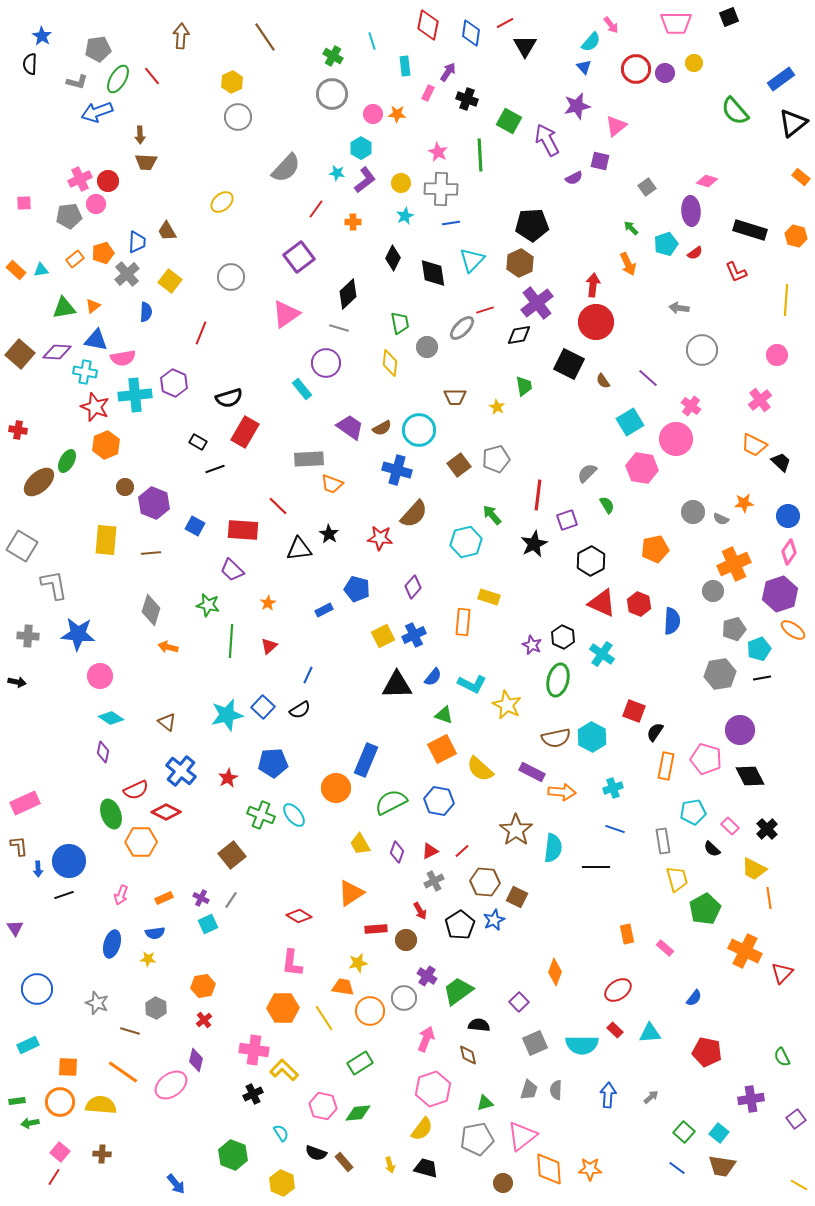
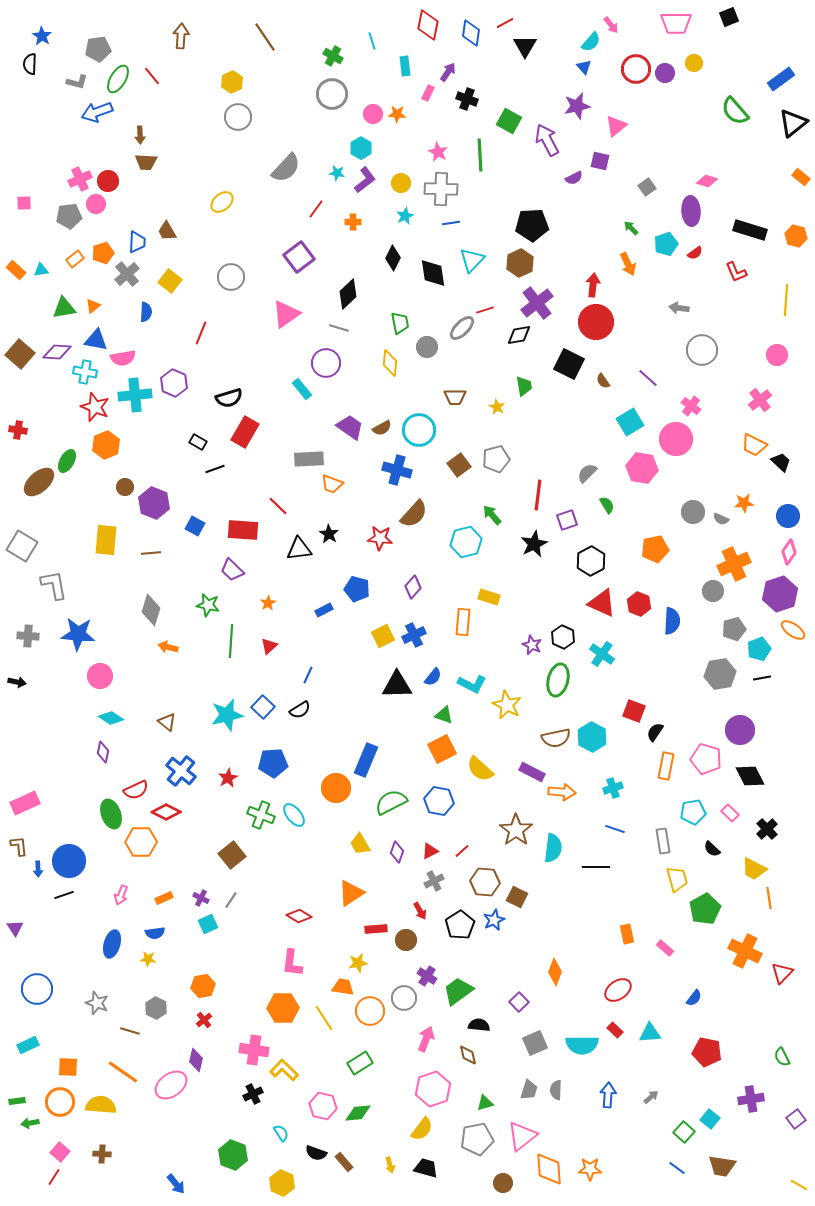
pink rectangle at (730, 826): moved 13 px up
cyan square at (719, 1133): moved 9 px left, 14 px up
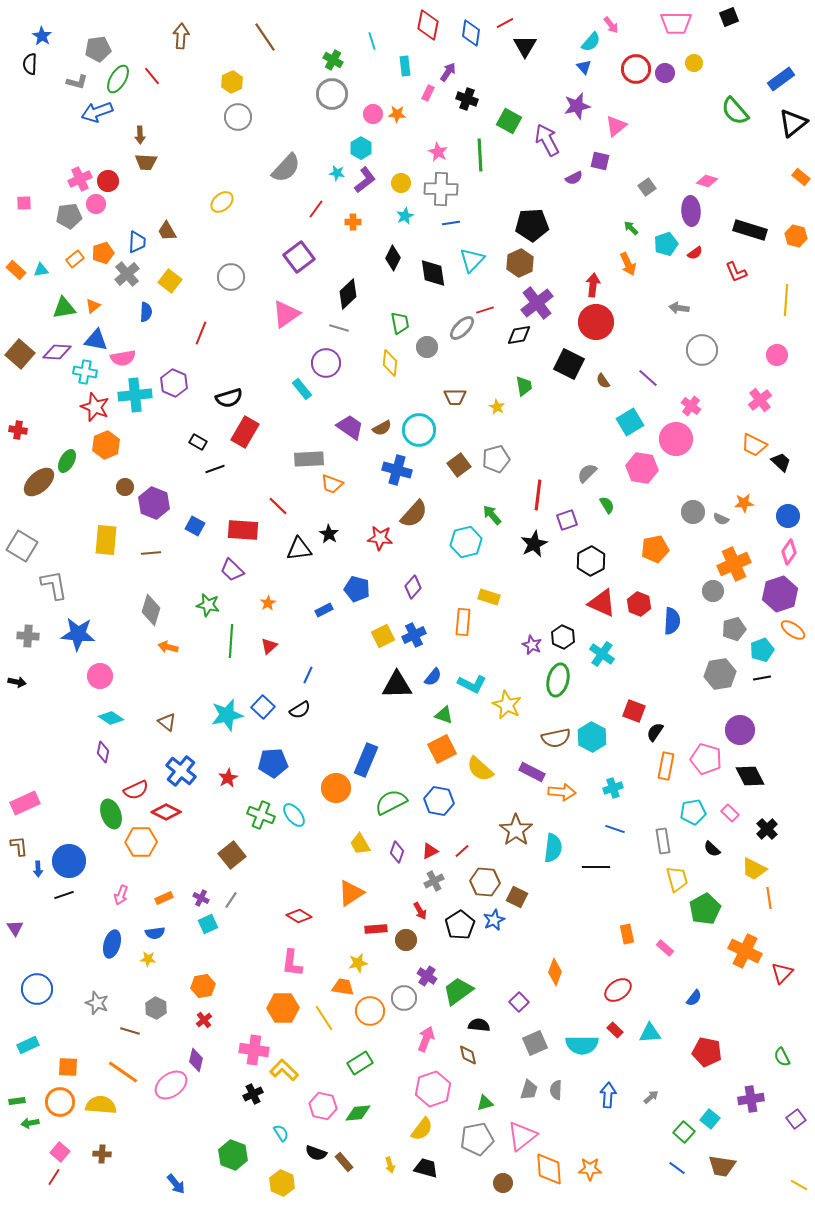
green cross at (333, 56): moved 4 px down
cyan pentagon at (759, 649): moved 3 px right, 1 px down
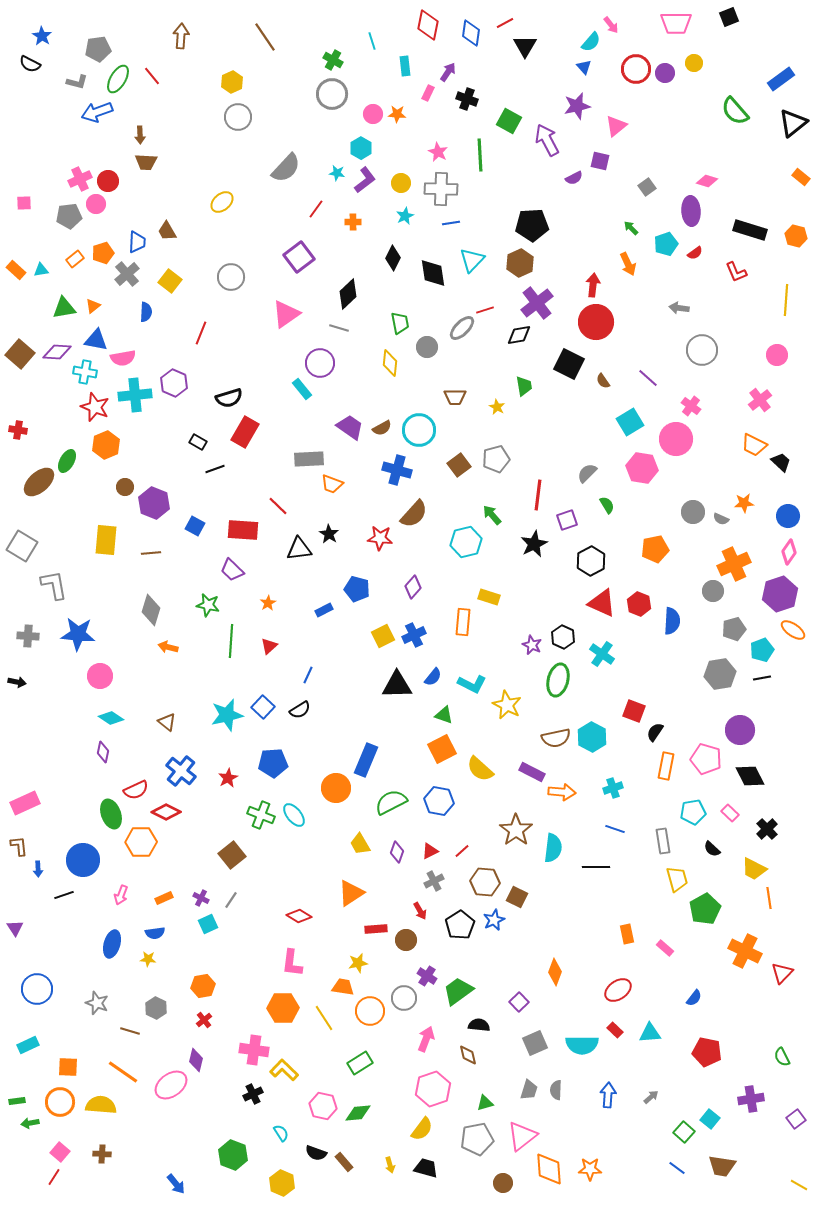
black semicircle at (30, 64): rotated 65 degrees counterclockwise
purple circle at (326, 363): moved 6 px left
blue circle at (69, 861): moved 14 px right, 1 px up
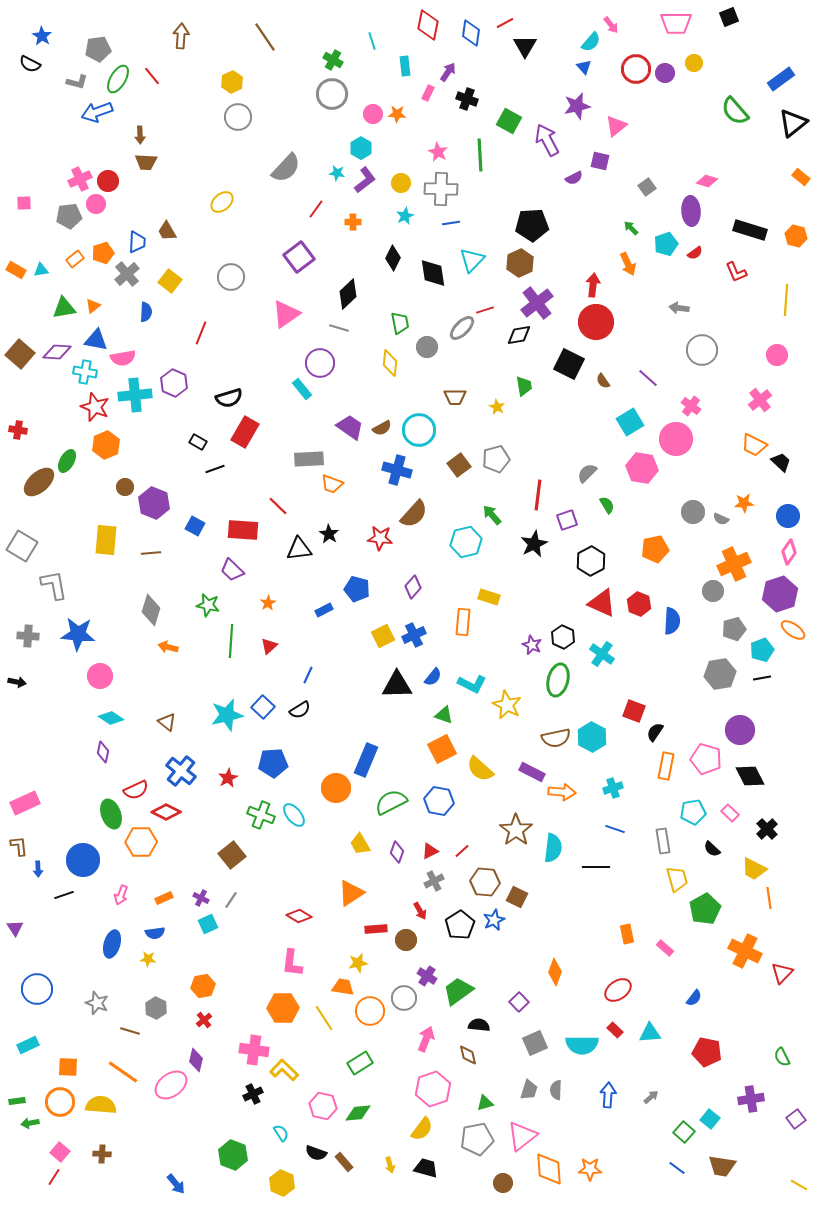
orange rectangle at (16, 270): rotated 12 degrees counterclockwise
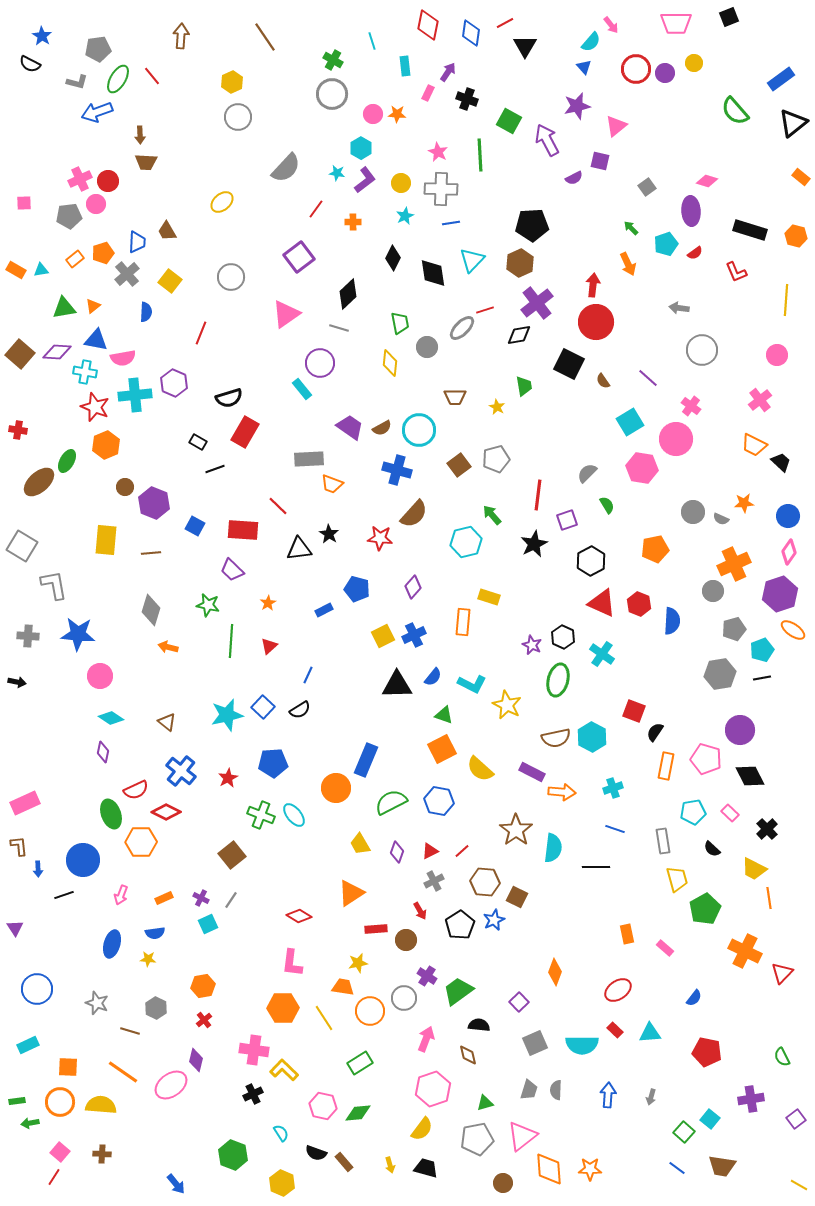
gray arrow at (651, 1097): rotated 147 degrees clockwise
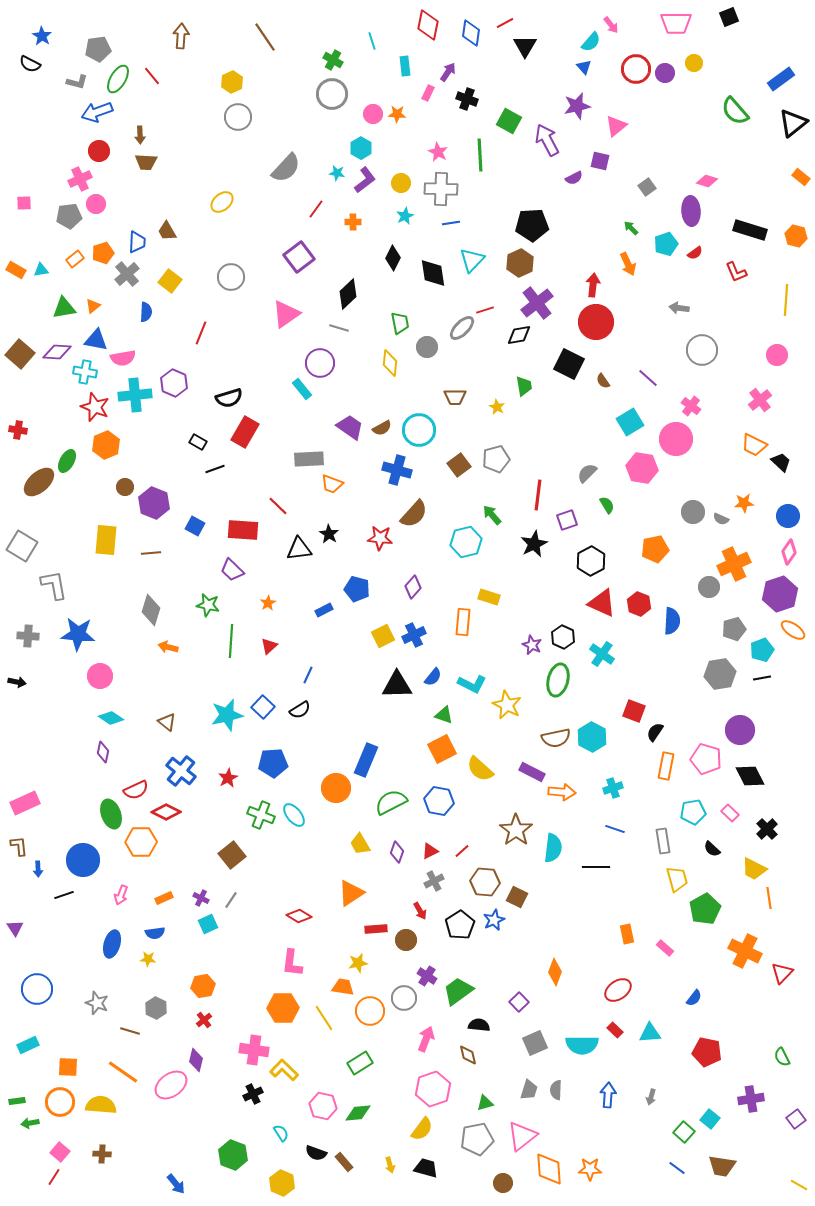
red circle at (108, 181): moved 9 px left, 30 px up
gray circle at (713, 591): moved 4 px left, 4 px up
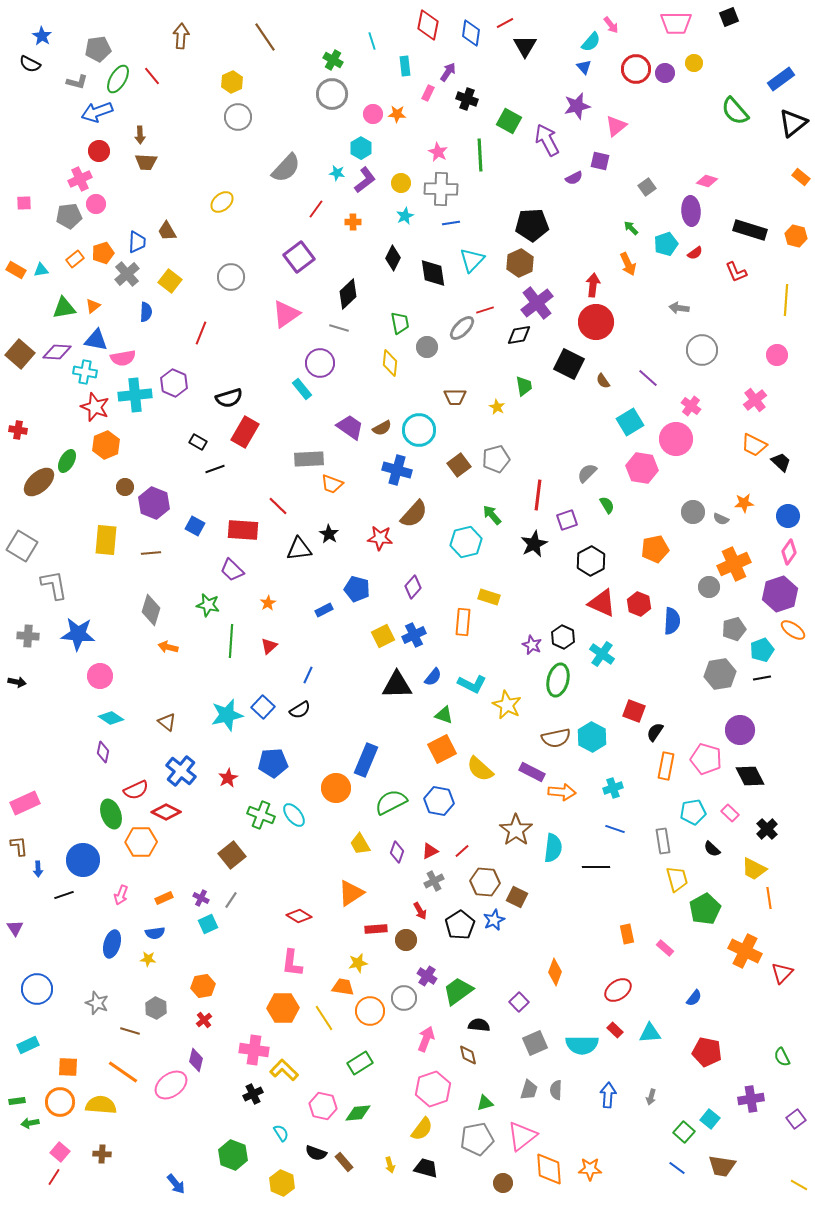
pink cross at (760, 400): moved 5 px left
